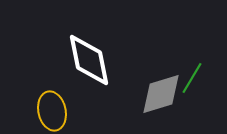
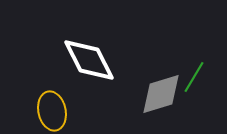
white diamond: rotated 16 degrees counterclockwise
green line: moved 2 px right, 1 px up
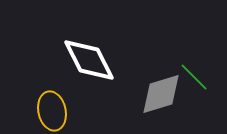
green line: rotated 76 degrees counterclockwise
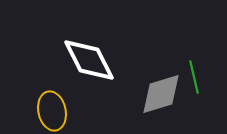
green line: rotated 32 degrees clockwise
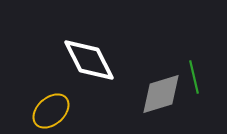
yellow ellipse: moved 1 px left; rotated 60 degrees clockwise
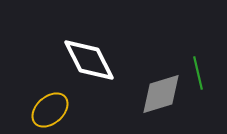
green line: moved 4 px right, 4 px up
yellow ellipse: moved 1 px left, 1 px up
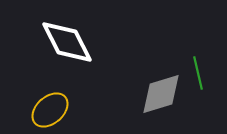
white diamond: moved 22 px left, 18 px up
